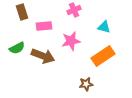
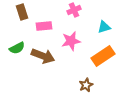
cyan triangle: rotated 32 degrees counterclockwise
brown star: moved 1 px down; rotated 16 degrees counterclockwise
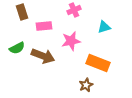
orange rectangle: moved 5 px left, 7 px down; rotated 55 degrees clockwise
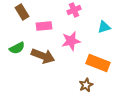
brown rectangle: rotated 14 degrees counterclockwise
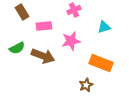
orange rectangle: moved 3 px right
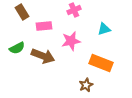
cyan triangle: moved 2 px down
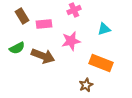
brown rectangle: moved 4 px down
pink rectangle: moved 2 px up
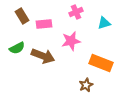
pink cross: moved 2 px right, 2 px down
cyan triangle: moved 6 px up
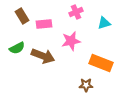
brown star: rotated 24 degrees clockwise
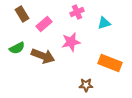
pink cross: moved 1 px right
brown rectangle: moved 2 px up
pink rectangle: rotated 35 degrees counterclockwise
pink star: moved 1 px down
orange rectangle: moved 9 px right
